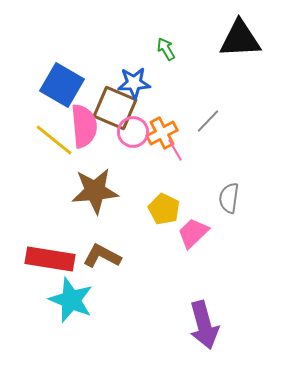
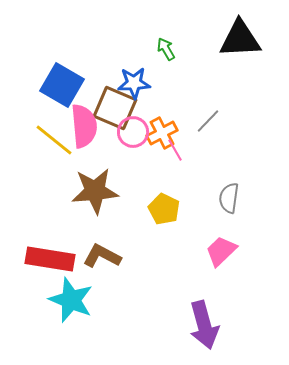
pink trapezoid: moved 28 px right, 18 px down
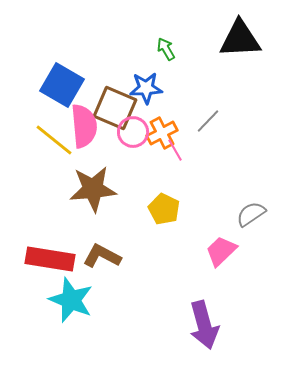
blue star: moved 12 px right, 5 px down
brown star: moved 2 px left, 2 px up
gray semicircle: moved 22 px right, 16 px down; rotated 48 degrees clockwise
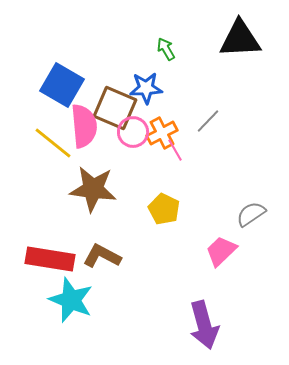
yellow line: moved 1 px left, 3 px down
brown star: rotated 12 degrees clockwise
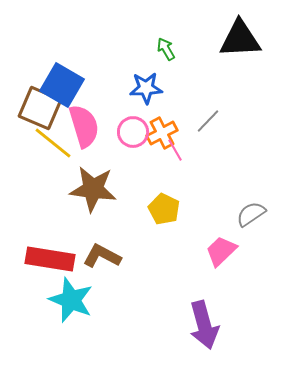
brown square: moved 75 px left
pink semicircle: rotated 12 degrees counterclockwise
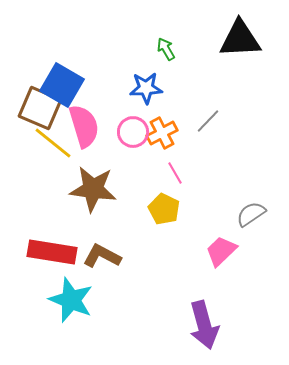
pink line: moved 23 px down
red rectangle: moved 2 px right, 7 px up
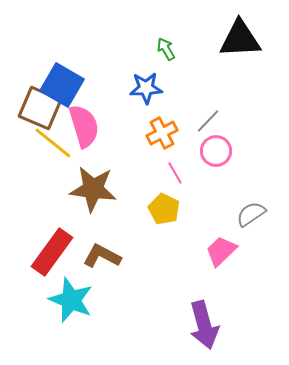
pink circle: moved 83 px right, 19 px down
red rectangle: rotated 63 degrees counterclockwise
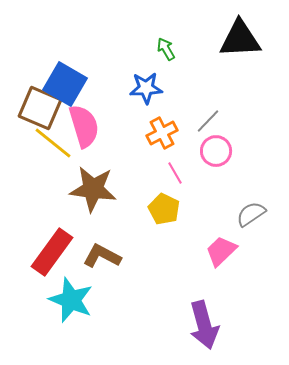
blue square: moved 3 px right, 1 px up
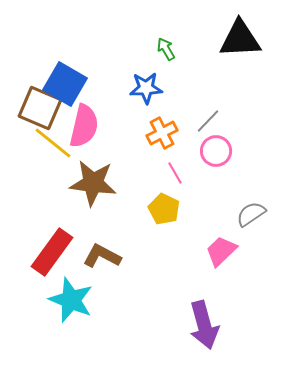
pink semicircle: rotated 30 degrees clockwise
brown star: moved 6 px up
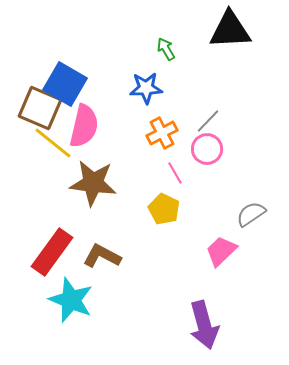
black triangle: moved 10 px left, 9 px up
pink circle: moved 9 px left, 2 px up
